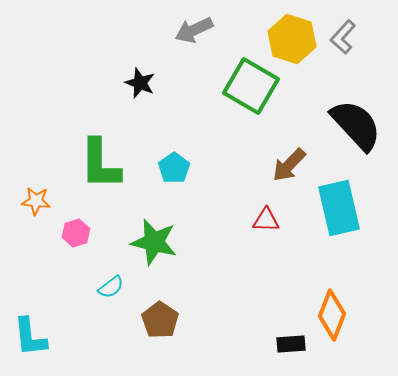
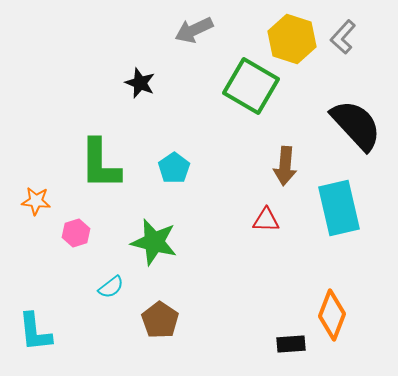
brown arrow: moved 4 px left, 1 px down; rotated 39 degrees counterclockwise
cyan L-shape: moved 5 px right, 5 px up
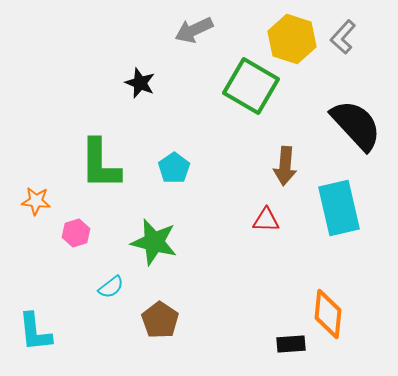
orange diamond: moved 4 px left, 1 px up; rotated 15 degrees counterclockwise
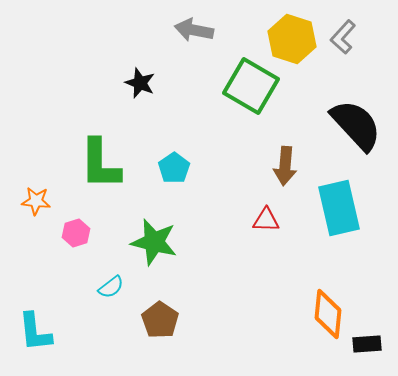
gray arrow: rotated 36 degrees clockwise
black rectangle: moved 76 px right
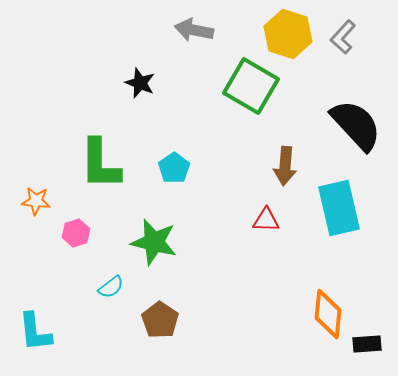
yellow hexagon: moved 4 px left, 5 px up
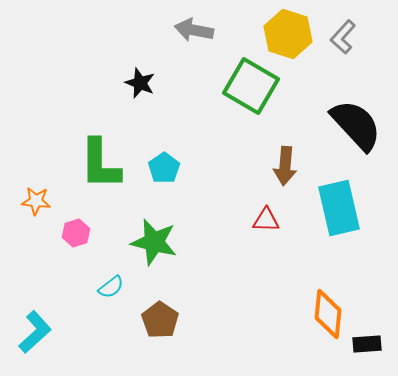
cyan pentagon: moved 10 px left
cyan L-shape: rotated 126 degrees counterclockwise
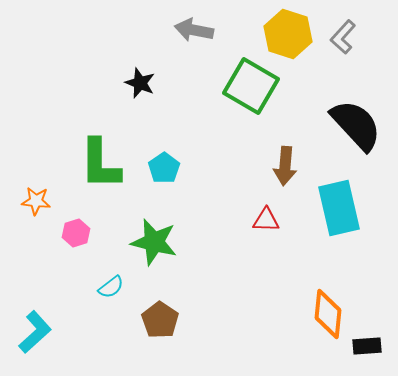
black rectangle: moved 2 px down
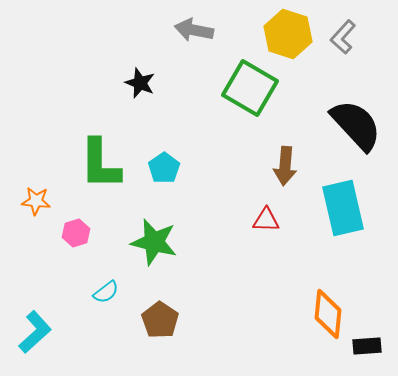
green square: moved 1 px left, 2 px down
cyan rectangle: moved 4 px right
cyan semicircle: moved 5 px left, 5 px down
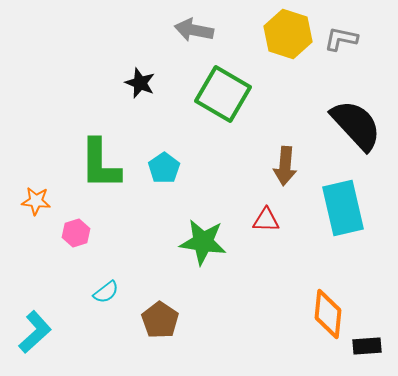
gray L-shape: moved 2 px left, 2 px down; rotated 60 degrees clockwise
green square: moved 27 px left, 6 px down
green star: moved 49 px right; rotated 6 degrees counterclockwise
